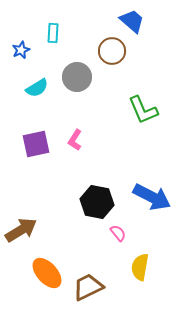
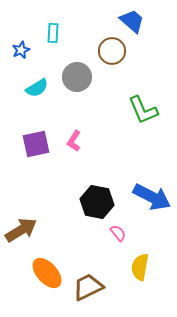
pink L-shape: moved 1 px left, 1 px down
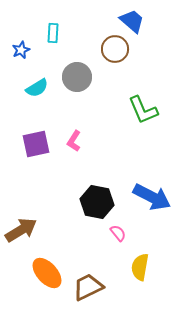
brown circle: moved 3 px right, 2 px up
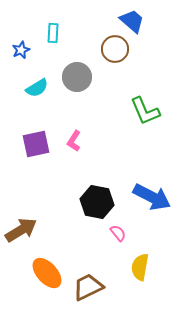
green L-shape: moved 2 px right, 1 px down
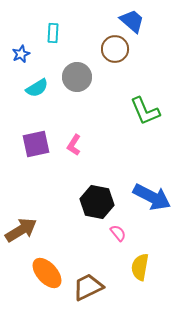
blue star: moved 4 px down
pink L-shape: moved 4 px down
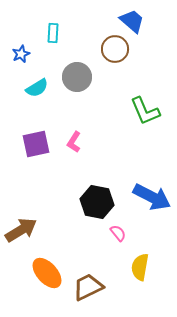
pink L-shape: moved 3 px up
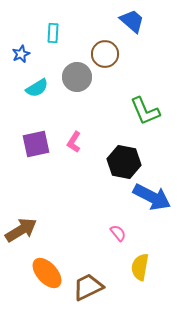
brown circle: moved 10 px left, 5 px down
black hexagon: moved 27 px right, 40 px up
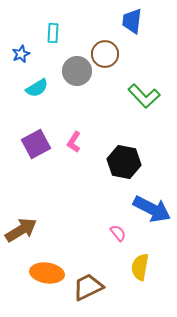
blue trapezoid: rotated 124 degrees counterclockwise
gray circle: moved 6 px up
green L-shape: moved 1 px left, 15 px up; rotated 20 degrees counterclockwise
purple square: rotated 16 degrees counterclockwise
blue arrow: moved 12 px down
orange ellipse: rotated 40 degrees counterclockwise
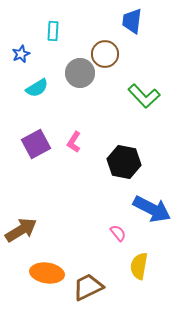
cyan rectangle: moved 2 px up
gray circle: moved 3 px right, 2 px down
yellow semicircle: moved 1 px left, 1 px up
